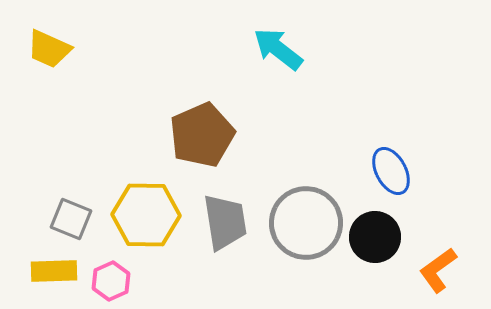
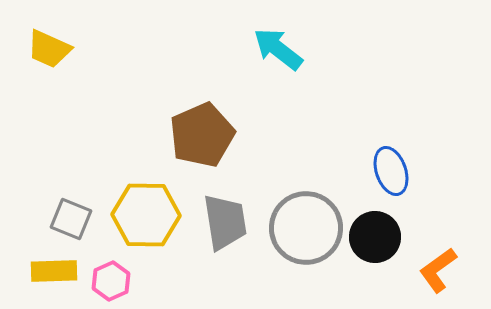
blue ellipse: rotated 9 degrees clockwise
gray circle: moved 5 px down
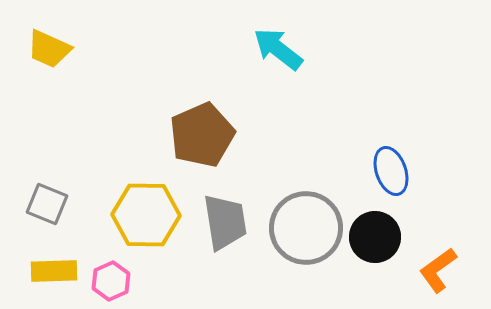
gray square: moved 24 px left, 15 px up
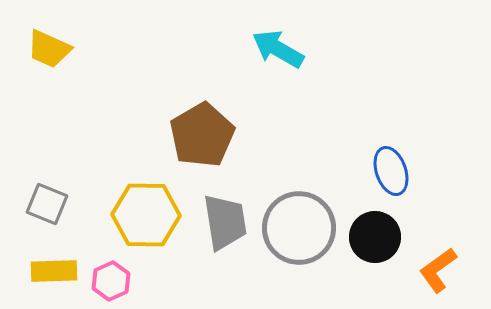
cyan arrow: rotated 8 degrees counterclockwise
brown pentagon: rotated 6 degrees counterclockwise
gray circle: moved 7 px left
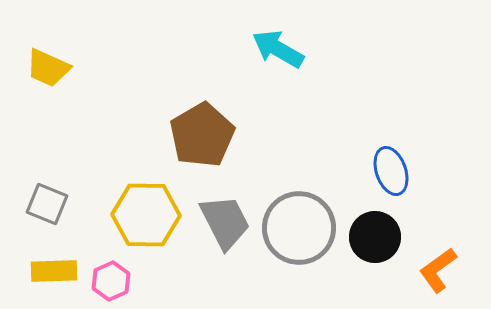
yellow trapezoid: moved 1 px left, 19 px down
gray trapezoid: rotated 18 degrees counterclockwise
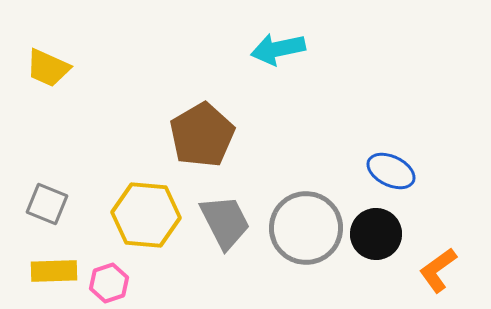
cyan arrow: rotated 42 degrees counterclockwise
blue ellipse: rotated 45 degrees counterclockwise
yellow hexagon: rotated 4 degrees clockwise
gray circle: moved 7 px right
black circle: moved 1 px right, 3 px up
pink hexagon: moved 2 px left, 2 px down; rotated 6 degrees clockwise
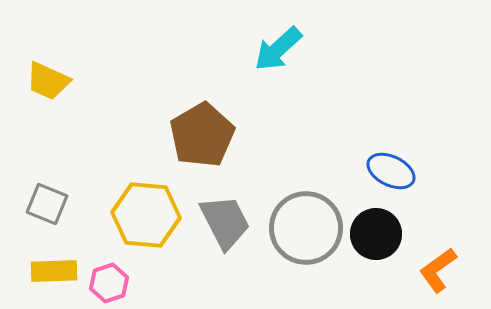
cyan arrow: rotated 30 degrees counterclockwise
yellow trapezoid: moved 13 px down
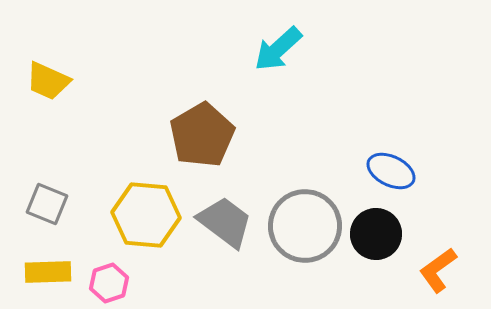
gray trapezoid: rotated 26 degrees counterclockwise
gray circle: moved 1 px left, 2 px up
yellow rectangle: moved 6 px left, 1 px down
